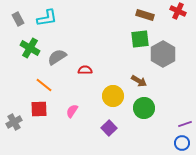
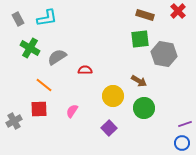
red cross: rotated 21 degrees clockwise
gray hexagon: moved 1 px right; rotated 20 degrees counterclockwise
gray cross: moved 1 px up
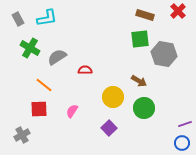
yellow circle: moved 1 px down
gray cross: moved 8 px right, 14 px down
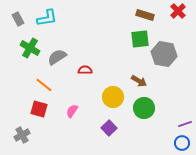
red square: rotated 18 degrees clockwise
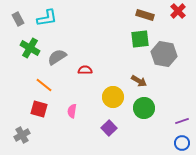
pink semicircle: rotated 24 degrees counterclockwise
purple line: moved 3 px left, 3 px up
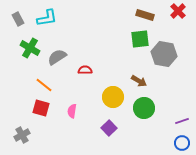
red square: moved 2 px right, 1 px up
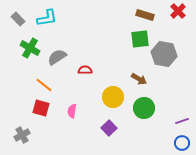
gray rectangle: rotated 16 degrees counterclockwise
brown arrow: moved 2 px up
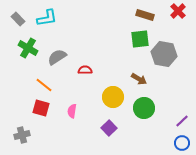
green cross: moved 2 px left
purple line: rotated 24 degrees counterclockwise
gray cross: rotated 14 degrees clockwise
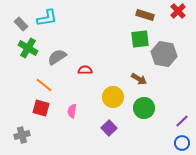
gray rectangle: moved 3 px right, 5 px down
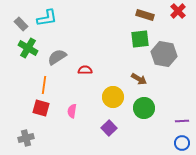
orange line: rotated 60 degrees clockwise
purple line: rotated 40 degrees clockwise
gray cross: moved 4 px right, 3 px down
